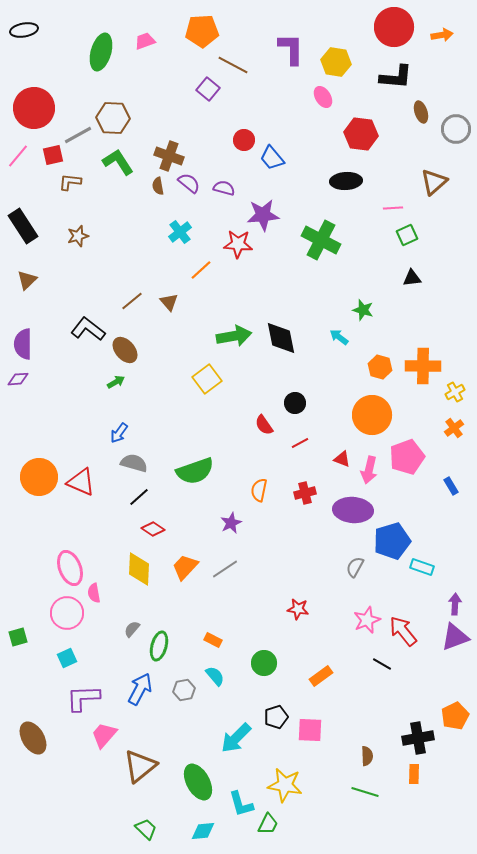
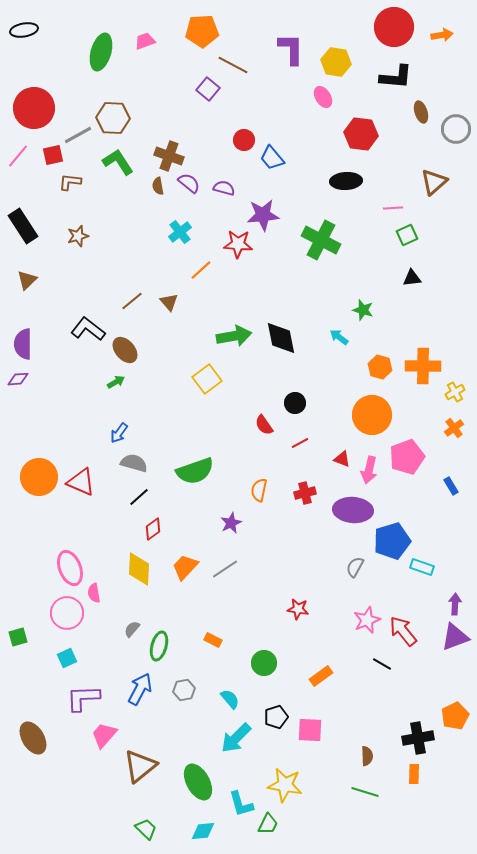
red diamond at (153, 529): rotated 70 degrees counterclockwise
cyan semicircle at (215, 676): moved 15 px right, 23 px down
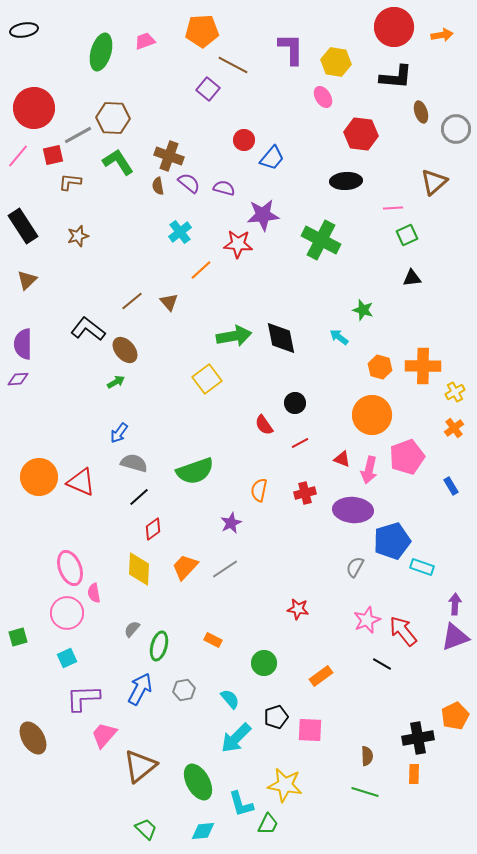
blue trapezoid at (272, 158): rotated 100 degrees counterclockwise
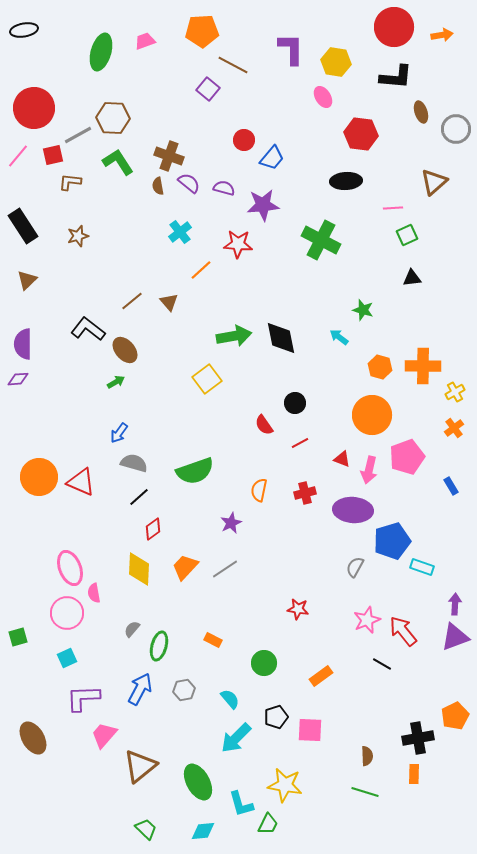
purple star at (263, 215): moved 10 px up
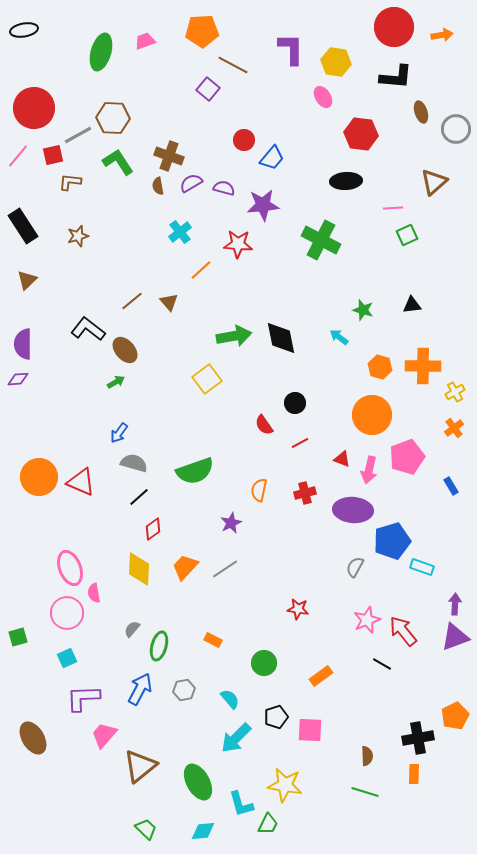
purple semicircle at (189, 183): moved 2 px right; rotated 70 degrees counterclockwise
black triangle at (412, 278): moved 27 px down
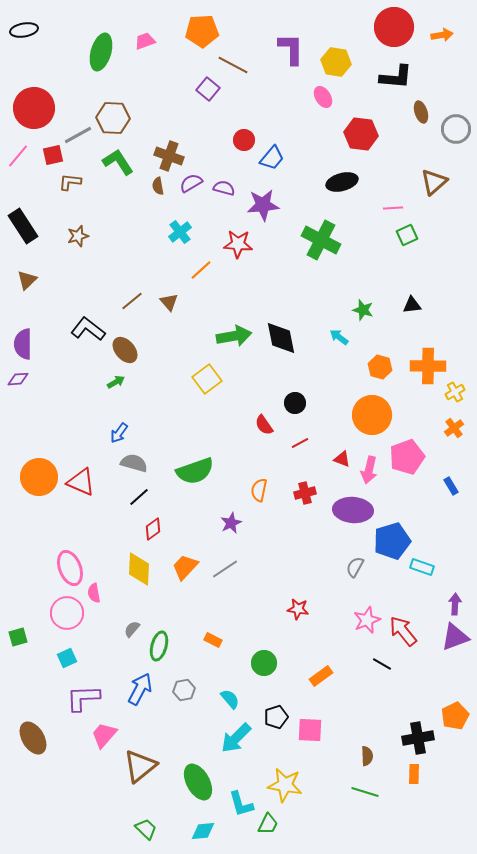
black ellipse at (346, 181): moved 4 px left, 1 px down; rotated 12 degrees counterclockwise
orange cross at (423, 366): moved 5 px right
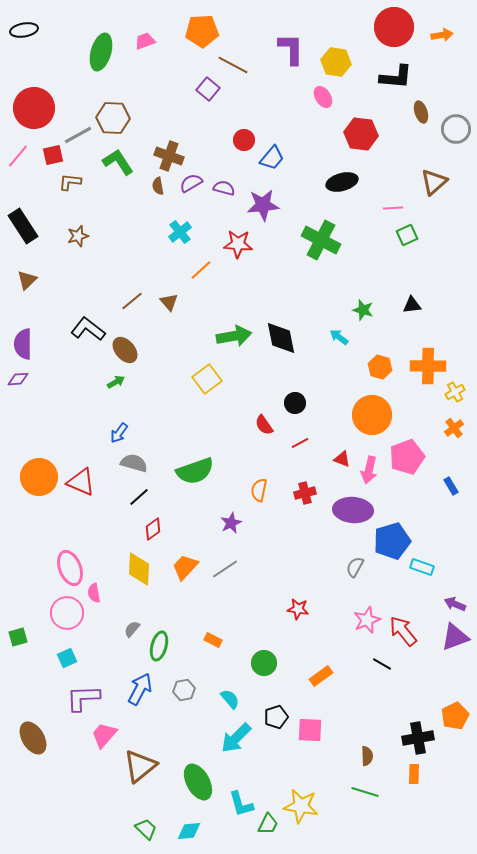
purple arrow at (455, 604): rotated 70 degrees counterclockwise
yellow star at (285, 785): moved 16 px right, 21 px down
cyan diamond at (203, 831): moved 14 px left
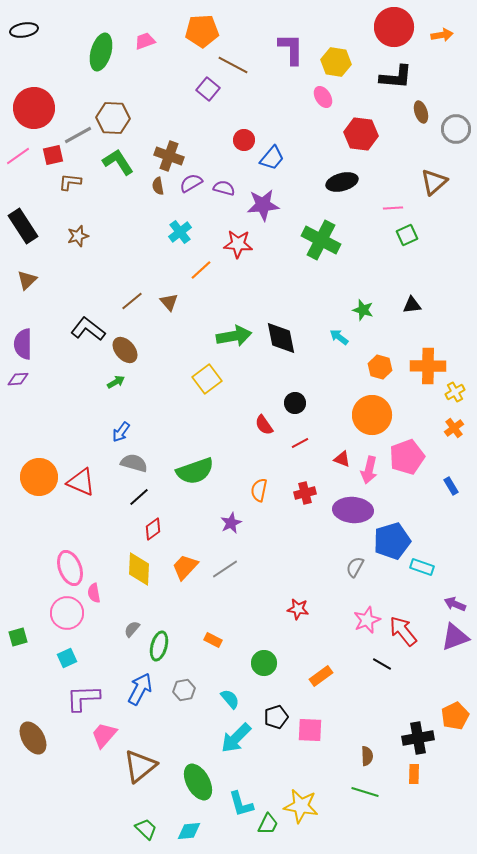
pink line at (18, 156): rotated 15 degrees clockwise
blue arrow at (119, 433): moved 2 px right, 1 px up
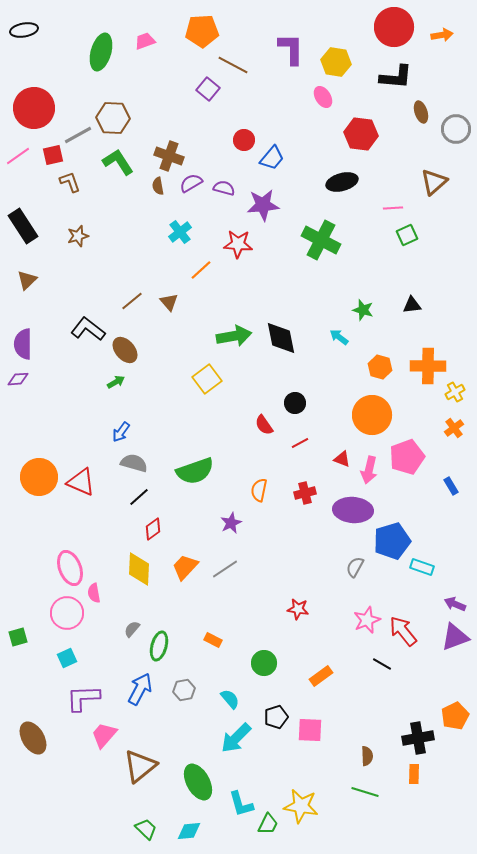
brown L-shape at (70, 182): rotated 65 degrees clockwise
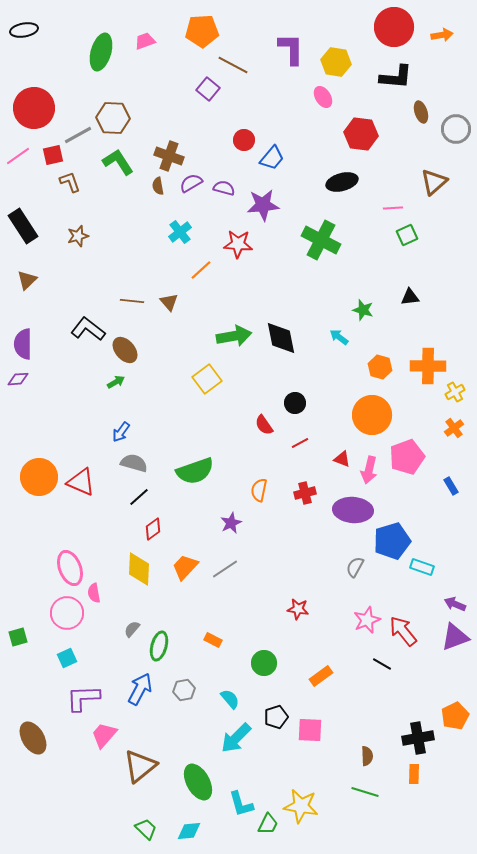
brown line at (132, 301): rotated 45 degrees clockwise
black triangle at (412, 305): moved 2 px left, 8 px up
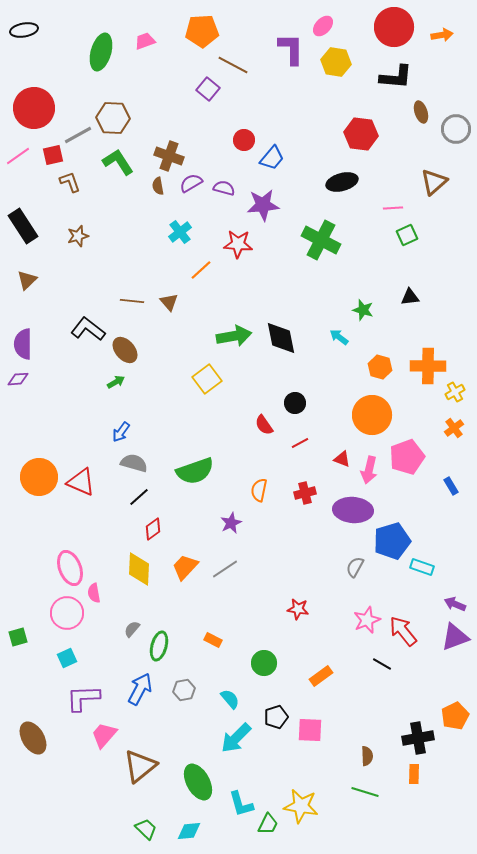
pink ellipse at (323, 97): moved 71 px up; rotated 75 degrees clockwise
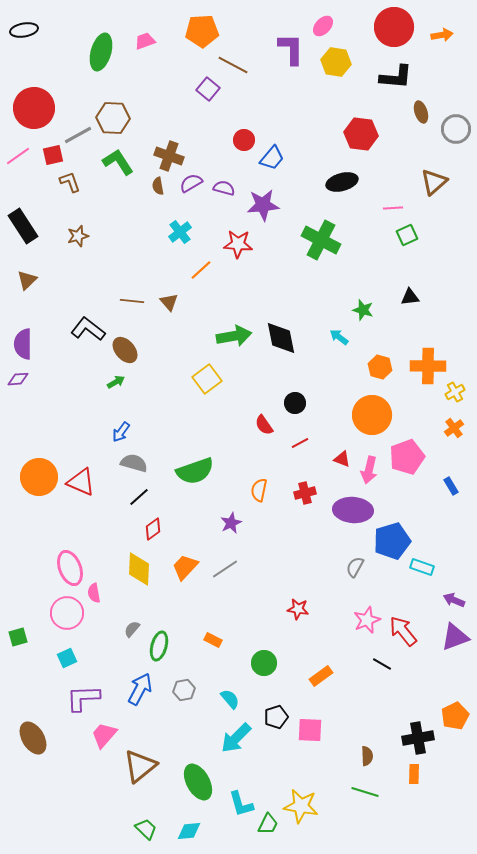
purple arrow at (455, 604): moved 1 px left, 4 px up
